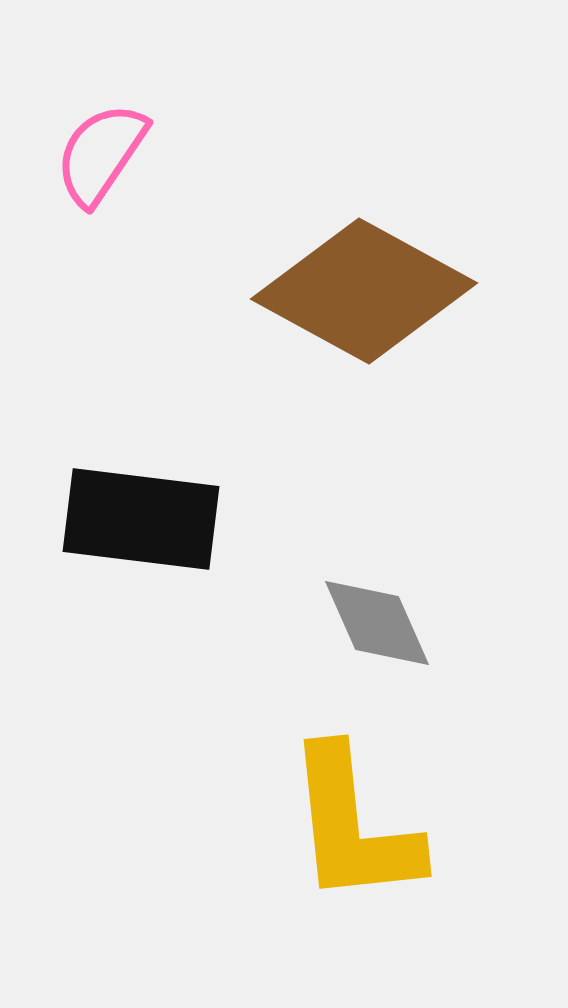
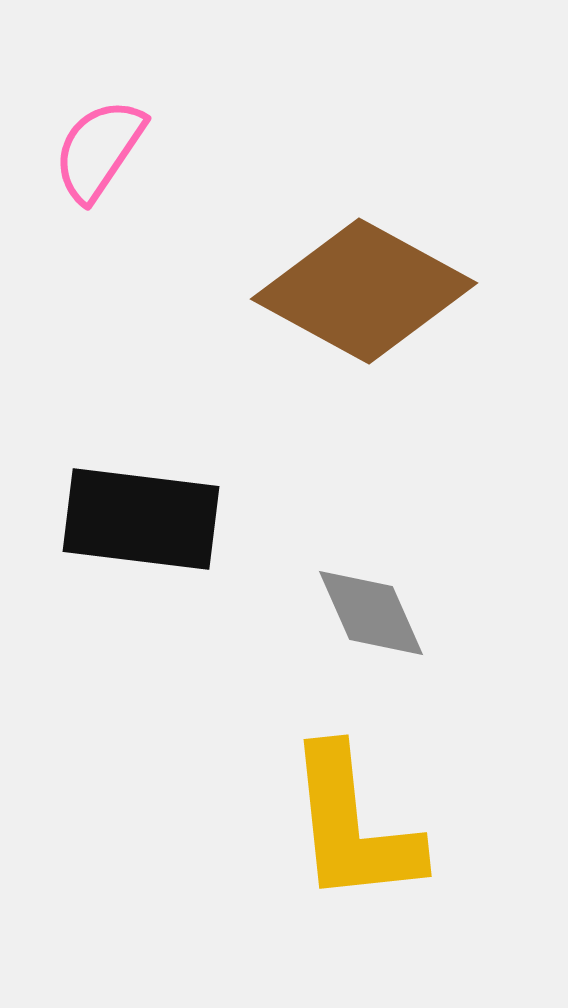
pink semicircle: moved 2 px left, 4 px up
gray diamond: moved 6 px left, 10 px up
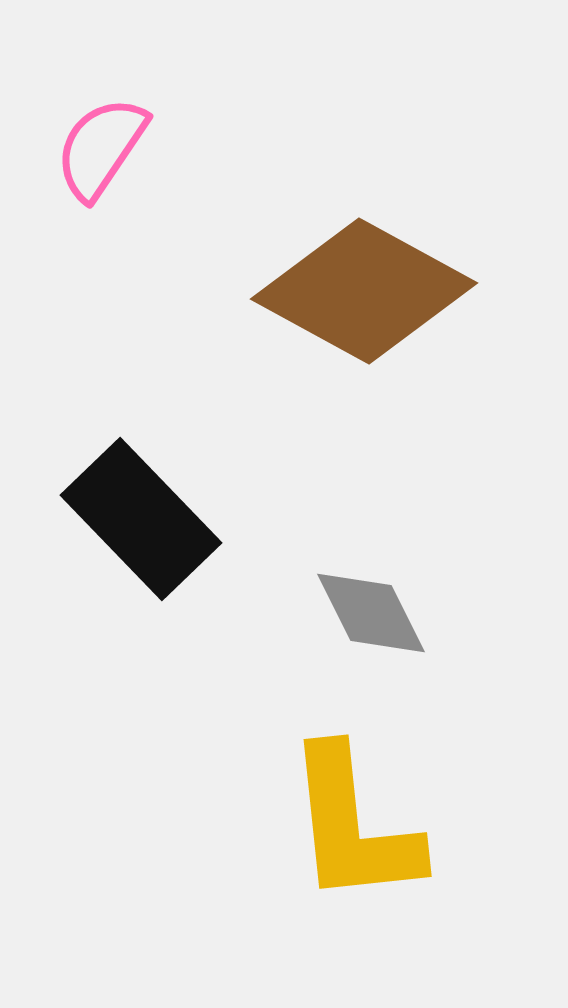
pink semicircle: moved 2 px right, 2 px up
black rectangle: rotated 39 degrees clockwise
gray diamond: rotated 3 degrees counterclockwise
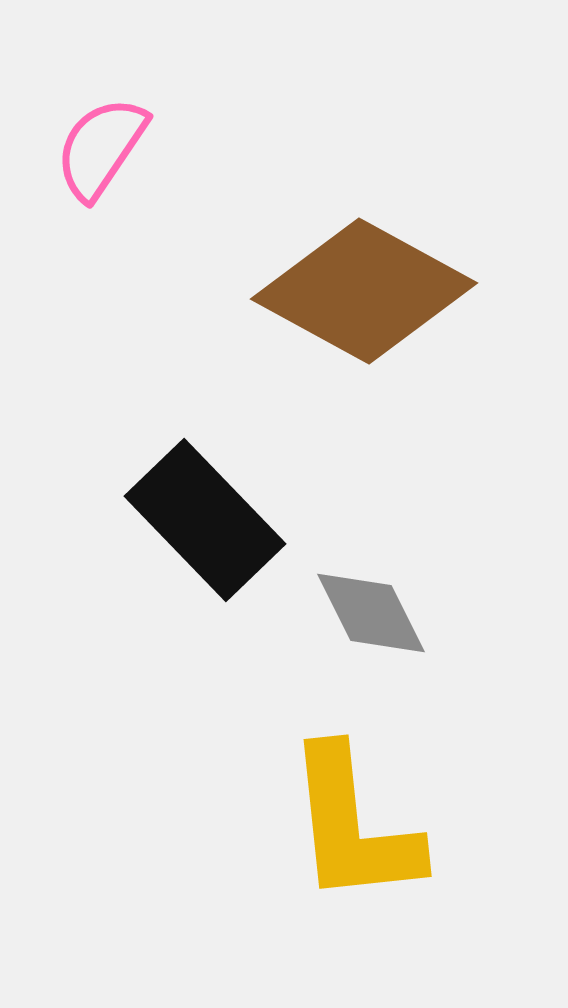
black rectangle: moved 64 px right, 1 px down
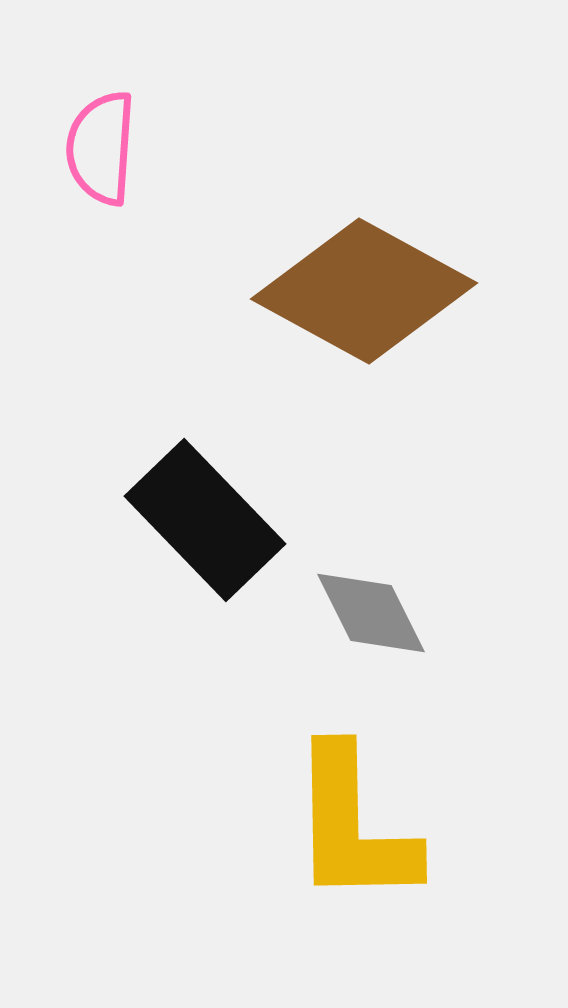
pink semicircle: rotated 30 degrees counterclockwise
yellow L-shape: rotated 5 degrees clockwise
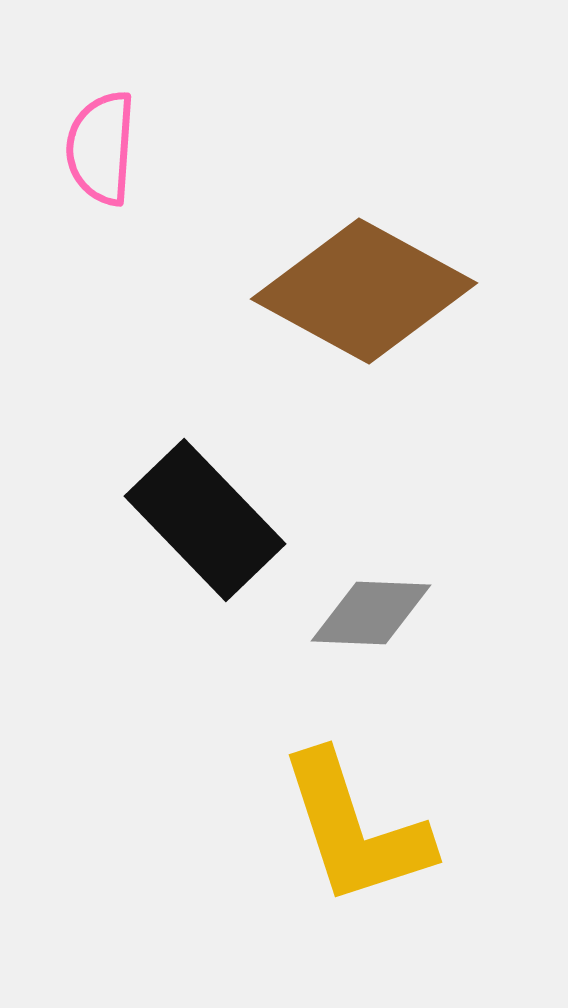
gray diamond: rotated 61 degrees counterclockwise
yellow L-shape: moved 2 px right, 3 px down; rotated 17 degrees counterclockwise
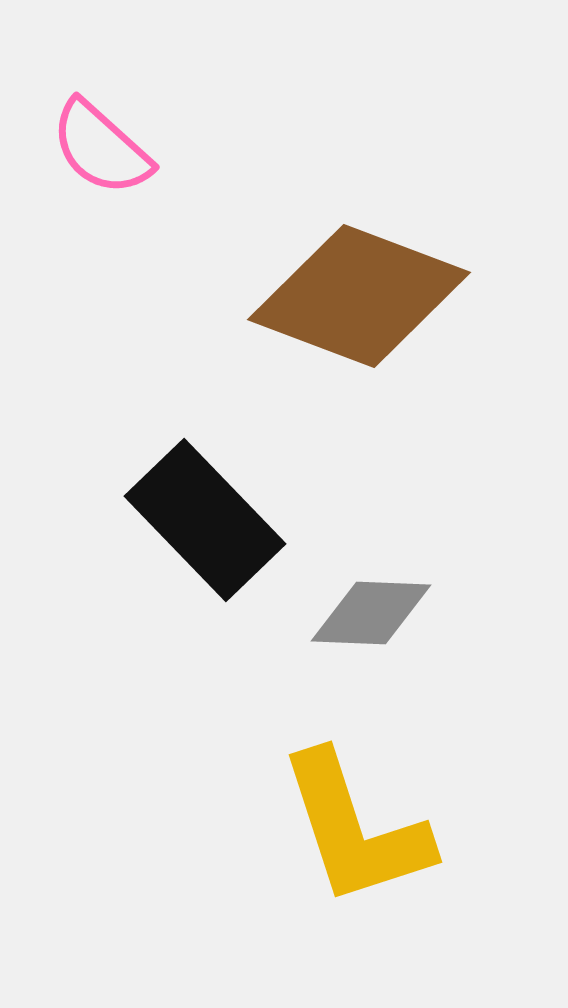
pink semicircle: rotated 52 degrees counterclockwise
brown diamond: moved 5 px left, 5 px down; rotated 8 degrees counterclockwise
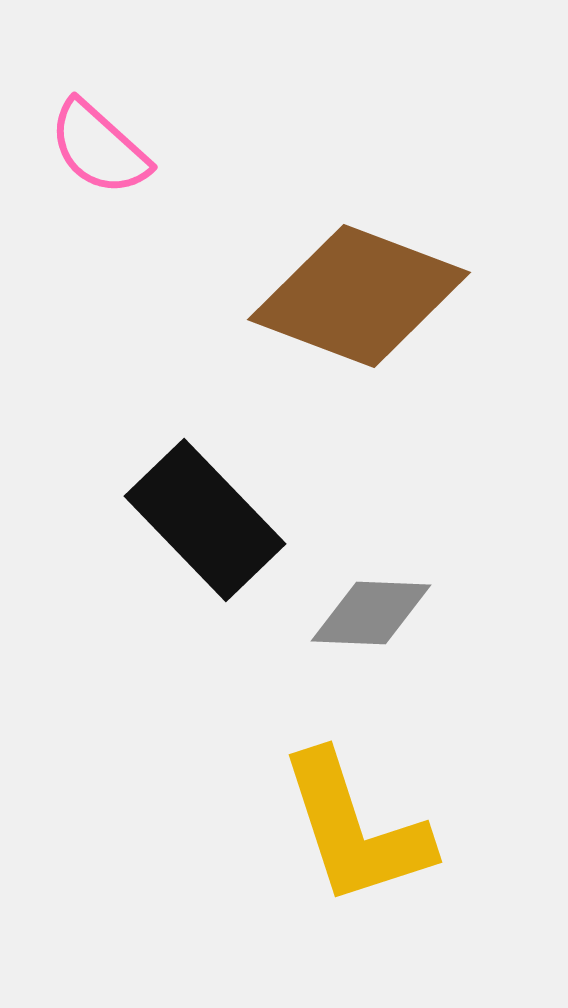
pink semicircle: moved 2 px left
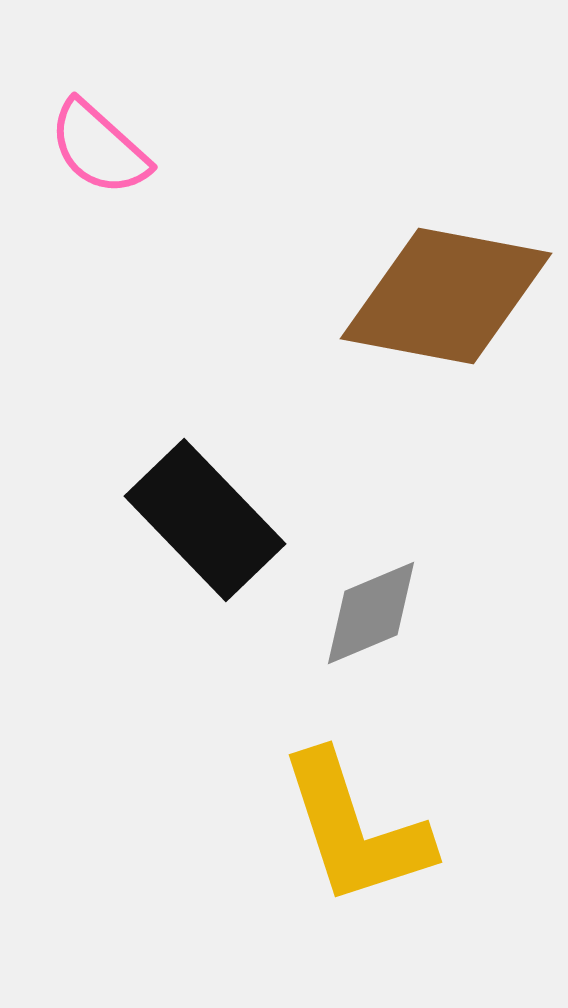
brown diamond: moved 87 px right; rotated 10 degrees counterclockwise
gray diamond: rotated 25 degrees counterclockwise
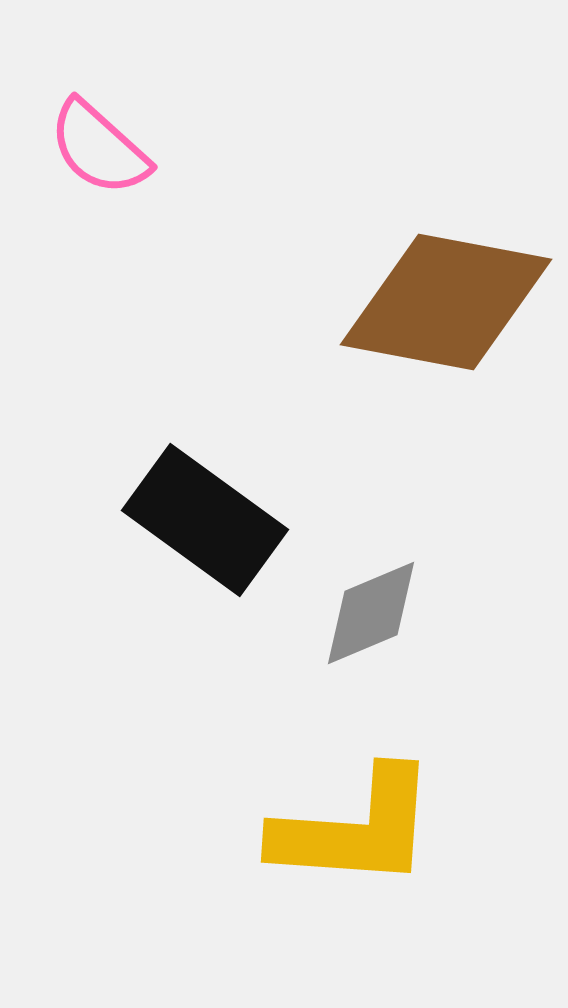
brown diamond: moved 6 px down
black rectangle: rotated 10 degrees counterclockwise
yellow L-shape: rotated 68 degrees counterclockwise
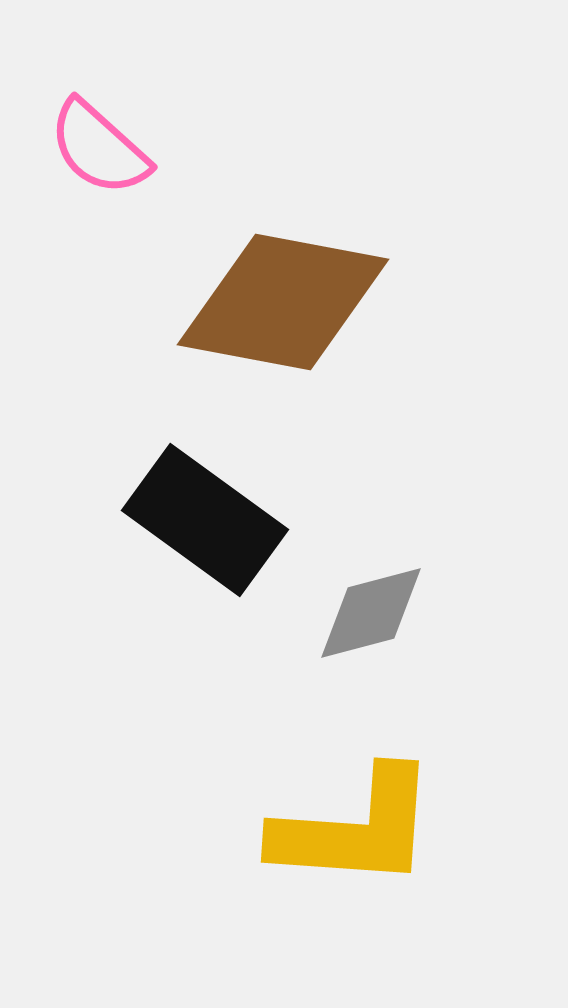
brown diamond: moved 163 px left
gray diamond: rotated 8 degrees clockwise
